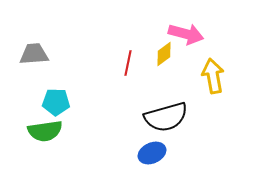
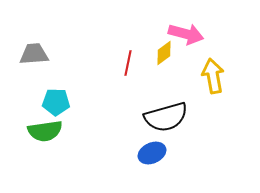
yellow diamond: moved 1 px up
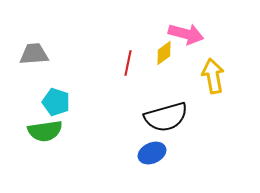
cyan pentagon: rotated 16 degrees clockwise
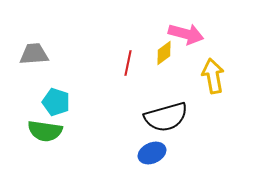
green semicircle: rotated 16 degrees clockwise
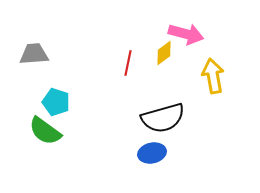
black semicircle: moved 3 px left, 1 px down
green semicircle: rotated 28 degrees clockwise
blue ellipse: rotated 12 degrees clockwise
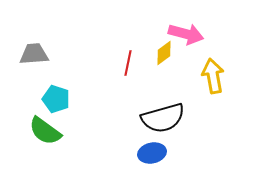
cyan pentagon: moved 3 px up
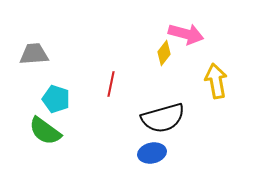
yellow diamond: rotated 15 degrees counterclockwise
red line: moved 17 px left, 21 px down
yellow arrow: moved 3 px right, 5 px down
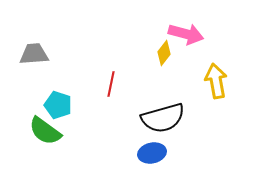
cyan pentagon: moved 2 px right, 6 px down
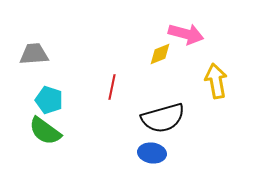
yellow diamond: moved 4 px left, 1 px down; rotated 30 degrees clockwise
red line: moved 1 px right, 3 px down
cyan pentagon: moved 9 px left, 5 px up
blue ellipse: rotated 20 degrees clockwise
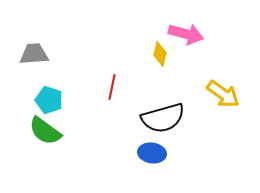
yellow diamond: rotated 55 degrees counterclockwise
yellow arrow: moved 7 px right, 13 px down; rotated 136 degrees clockwise
